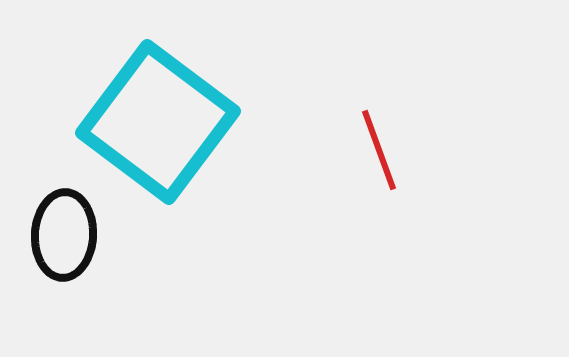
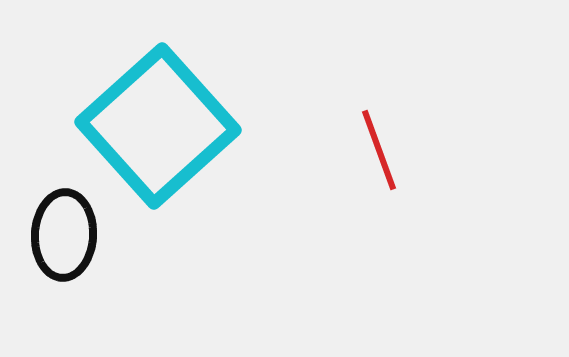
cyan square: moved 4 px down; rotated 11 degrees clockwise
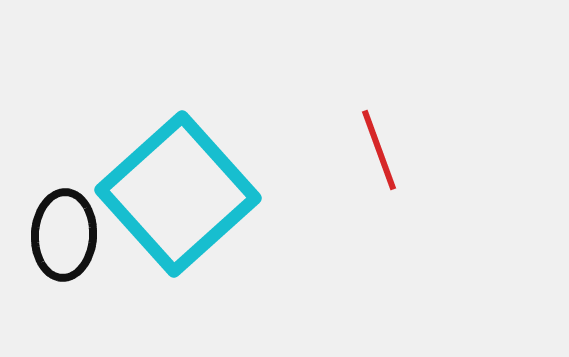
cyan square: moved 20 px right, 68 px down
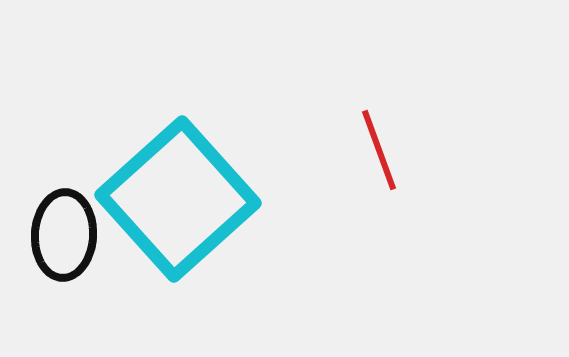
cyan square: moved 5 px down
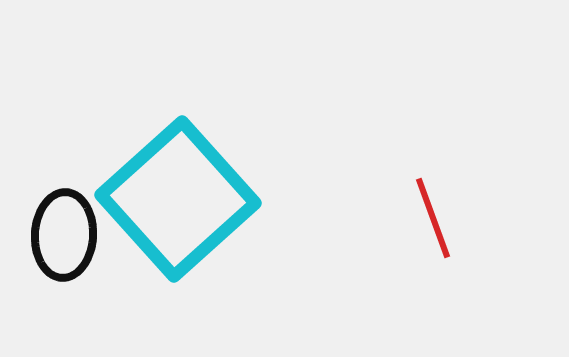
red line: moved 54 px right, 68 px down
